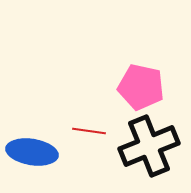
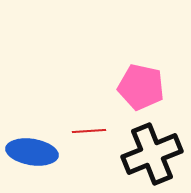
red line: rotated 12 degrees counterclockwise
black cross: moved 3 px right, 8 px down
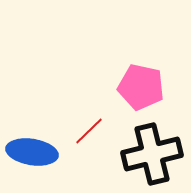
red line: rotated 40 degrees counterclockwise
black cross: rotated 8 degrees clockwise
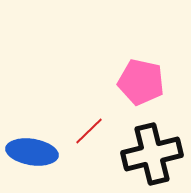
pink pentagon: moved 5 px up
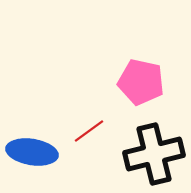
red line: rotated 8 degrees clockwise
black cross: moved 2 px right
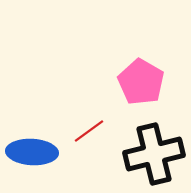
pink pentagon: rotated 18 degrees clockwise
blue ellipse: rotated 6 degrees counterclockwise
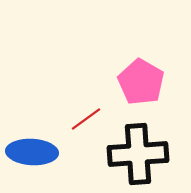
red line: moved 3 px left, 12 px up
black cross: moved 16 px left; rotated 10 degrees clockwise
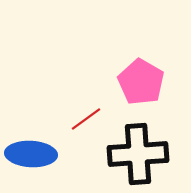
blue ellipse: moved 1 px left, 2 px down
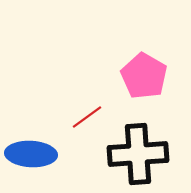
pink pentagon: moved 3 px right, 6 px up
red line: moved 1 px right, 2 px up
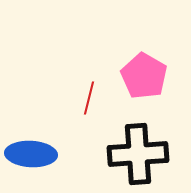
red line: moved 2 px right, 19 px up; rotated 40 degrees counterclockwise
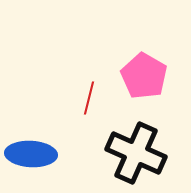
black cross: moved 2 px left, 1 px up; rotated 28 degrees clockwise
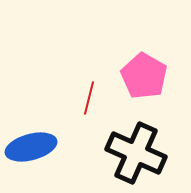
blue ellipse: moved 7 px up; rotated 18 degrees counterclockwise
